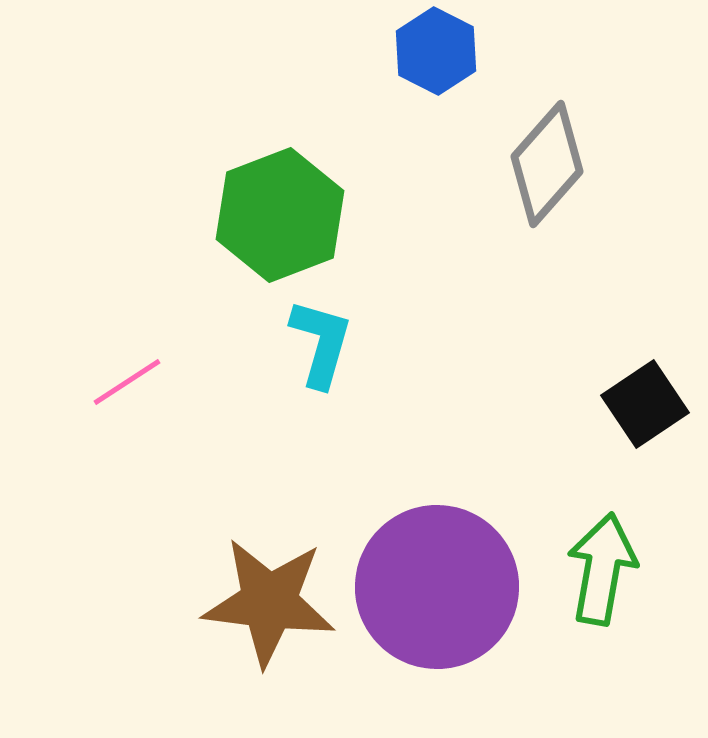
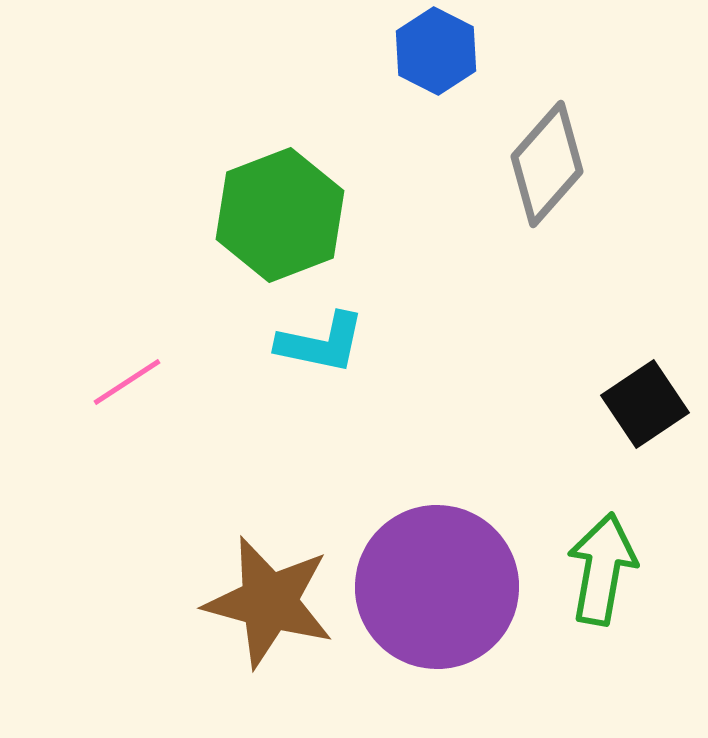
cyan L-shape: rotated 86 degrees clockwise
brown star: rotated 8 degrees clockwise
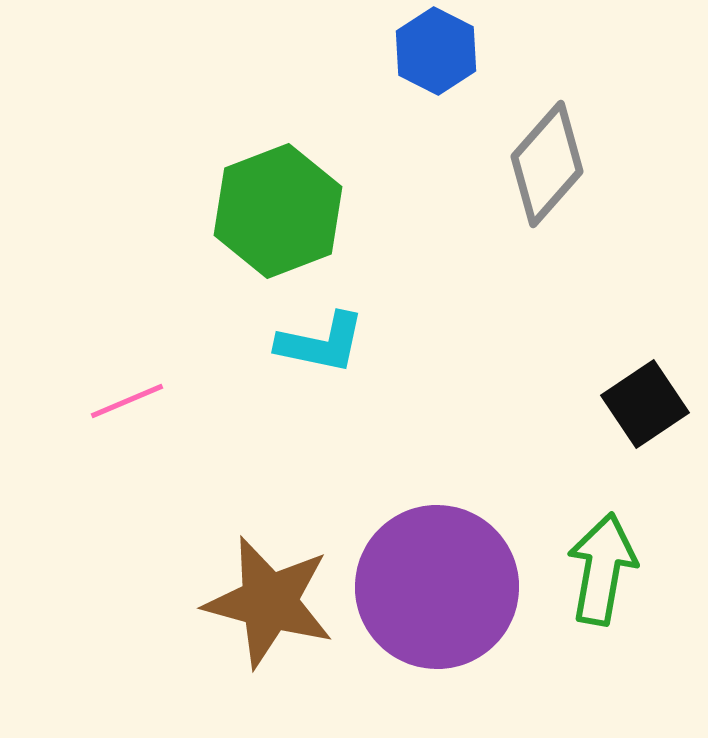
green hexagon: moved 2 px left, 4 px up
pink line: moved 19 px down; rotated 10 degrees clockwise
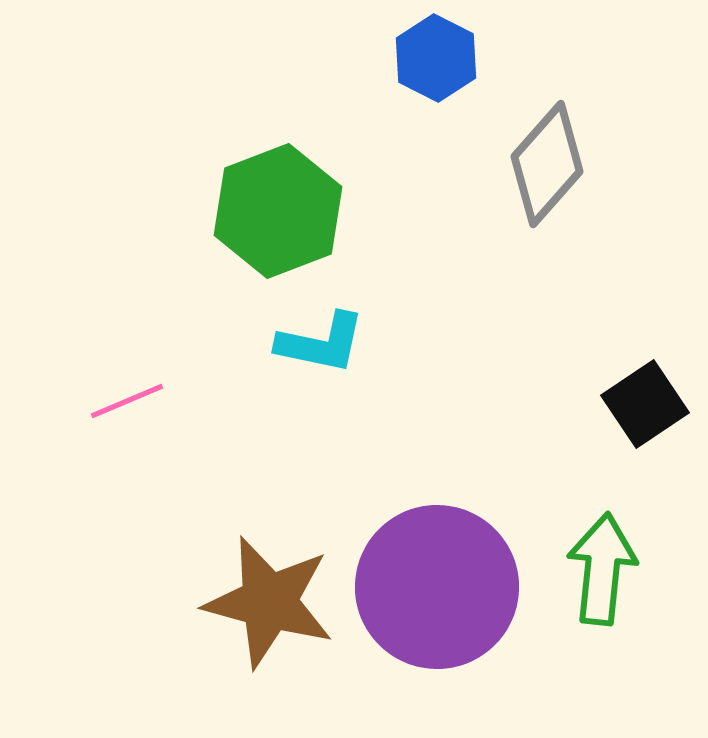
blue hexagon: moved 7 px down
green arrow: rotated 4 degrees counterclockwise
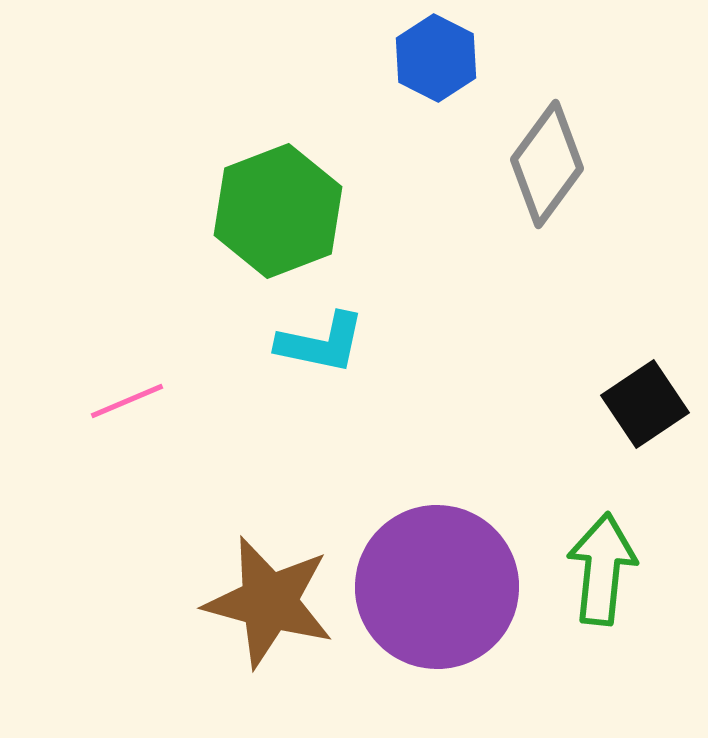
gray diamond: rotated 5 degrees counterclockwise
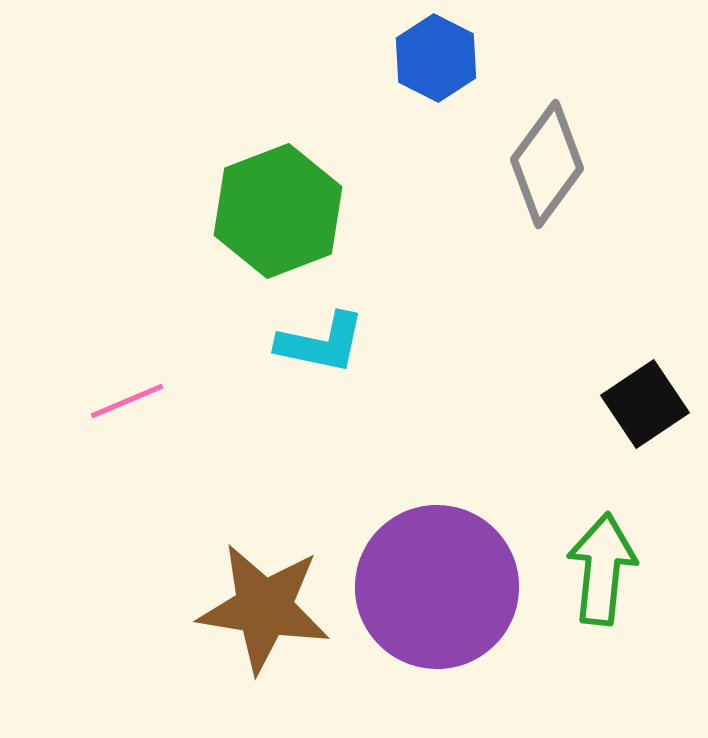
brown star: moved 5 px left, 6 px down; rotated 6 degrees counterclockwise
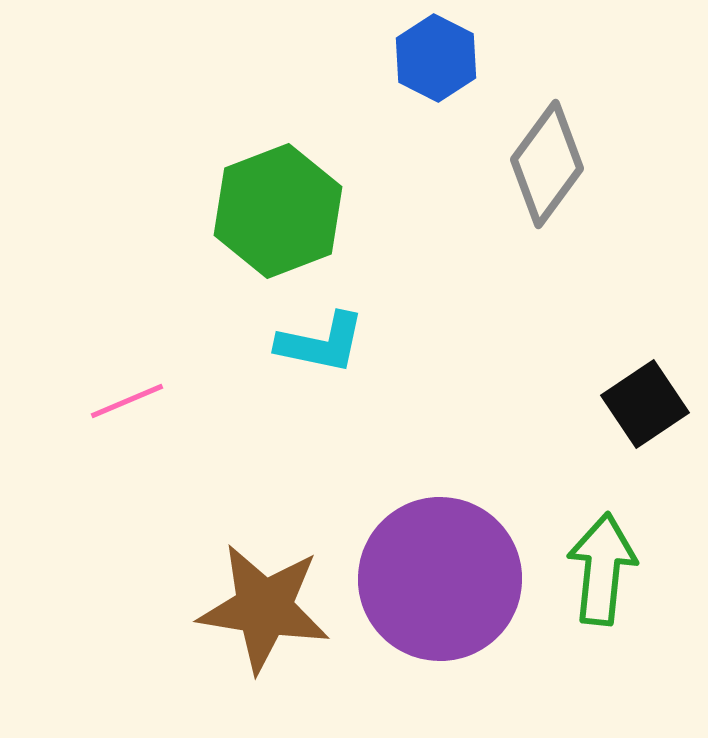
purple circle: moved 3 px right, 8 px up
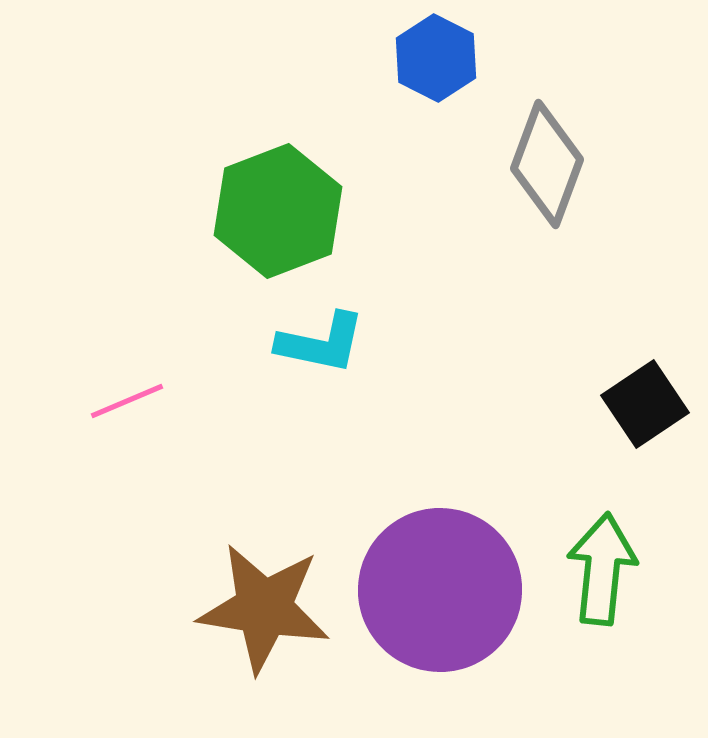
gray diamond: rotated 16 degrees counterclockwise
purple circle: moved 11 px down
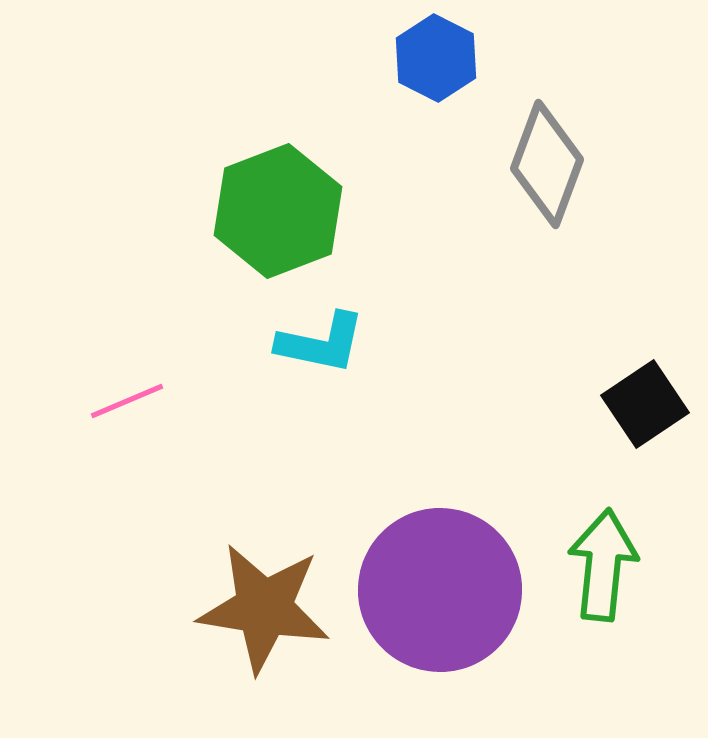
green arrow: moved 1 px right, 4 px up
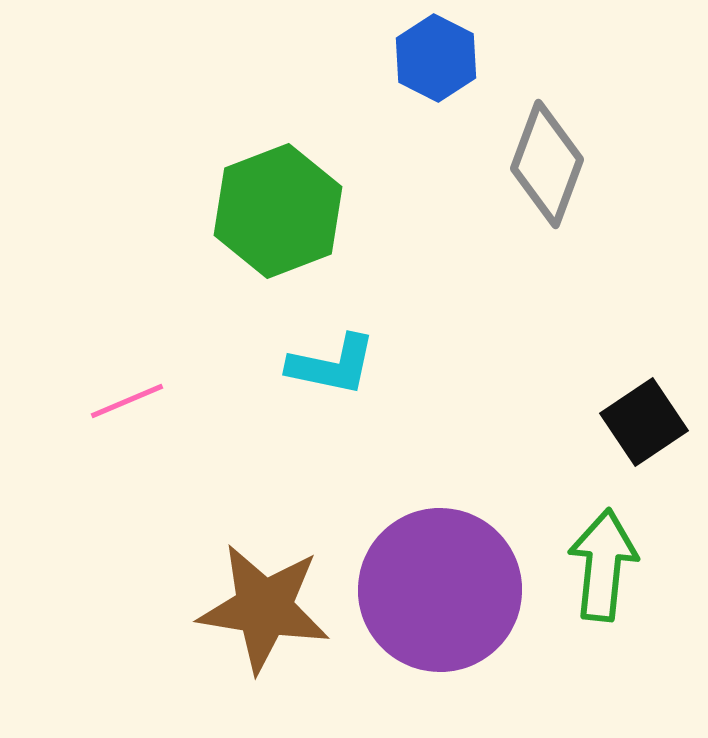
cyan L-shape: moved 11 px right, 22 px down
black square: moved 1 px left, 18 px down
